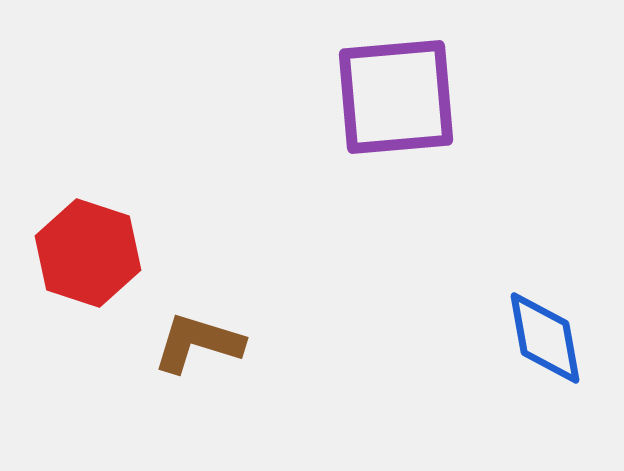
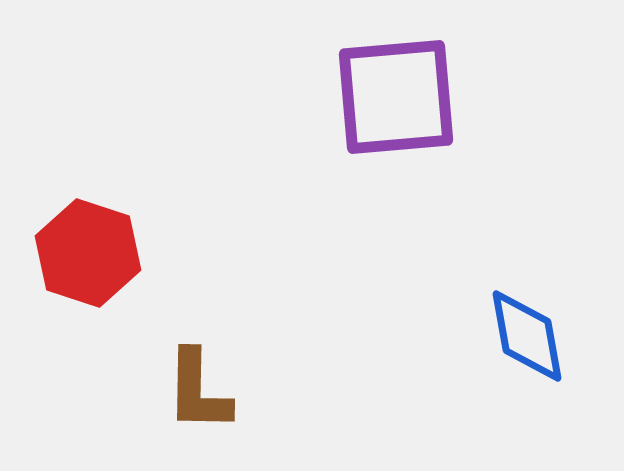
blue diamond: moved 18 px left, 2 px up
brown L-shape: moved 48 px down; rotated 106 degrees counterclockwise
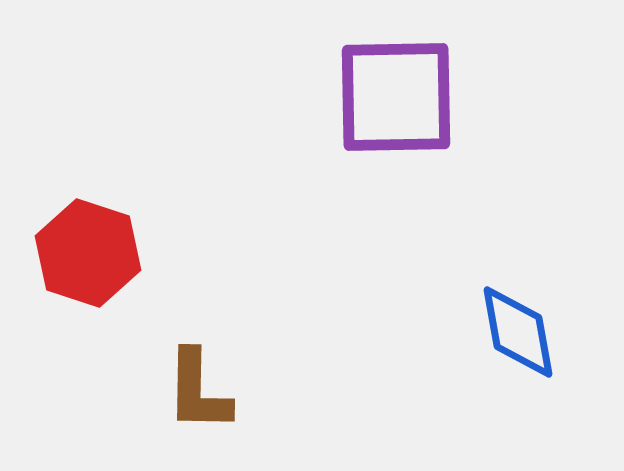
purple square: rotated 4 degrees clockwise
blue diamond: moved 9 px left, 4 px up
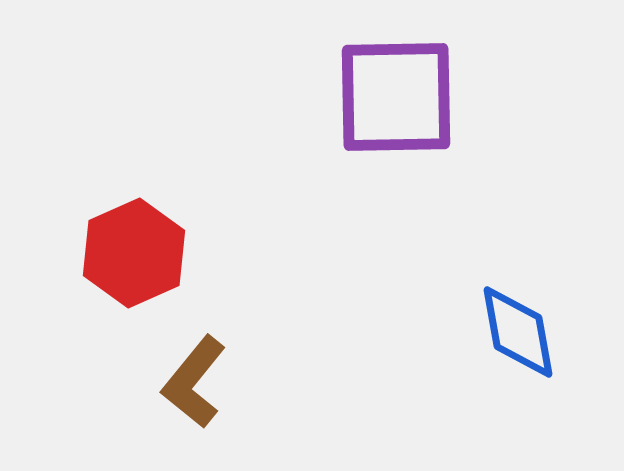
red hexagon: moved 46 px right; rotated 18 degrees clockwise
brown L-shape: moved 4 px left, 9 px up; rotated 38 degrees clockwise
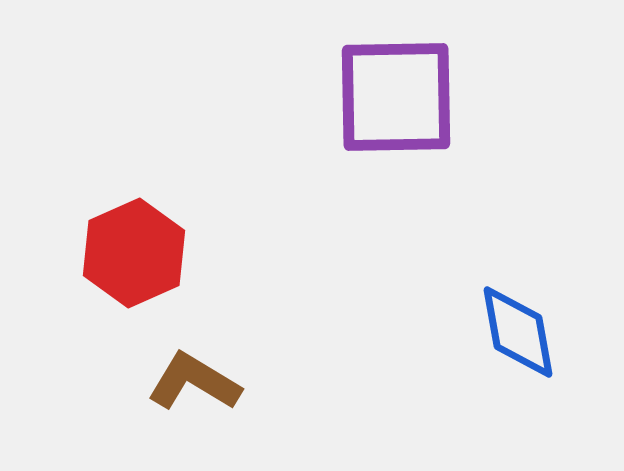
brown L-shape: rotated 82 degrees clockwise
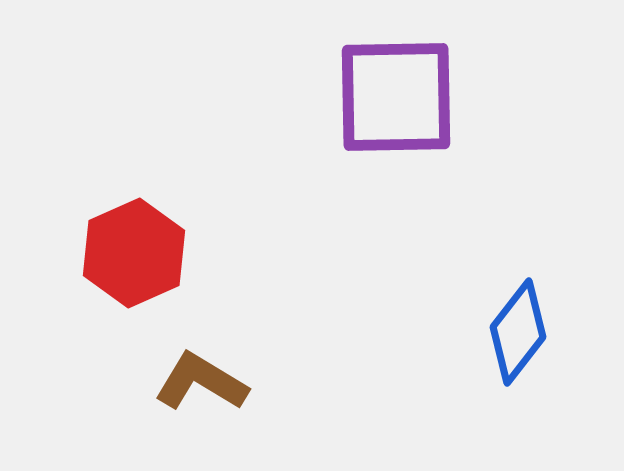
blue diamond: rotated 48 degrees clockwise
brown L-shape: moved 7 px right
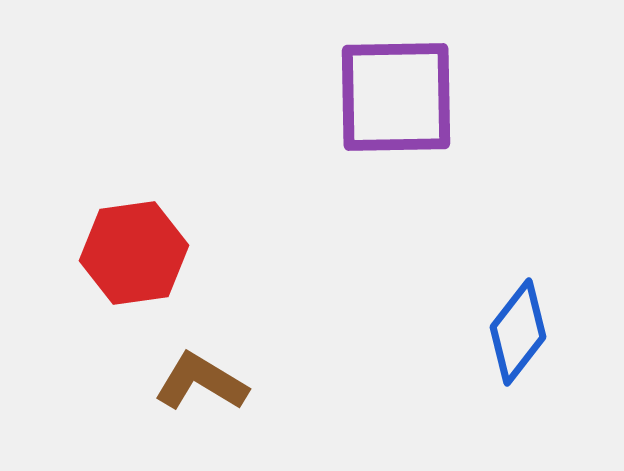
red hexagon: rotated 16 degrees clockwise
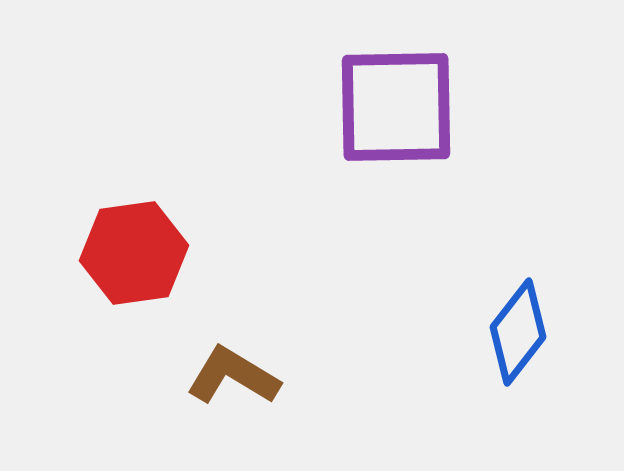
purple square: moved 10 px down
brown L-shape: moved 32 px right, 6 px up
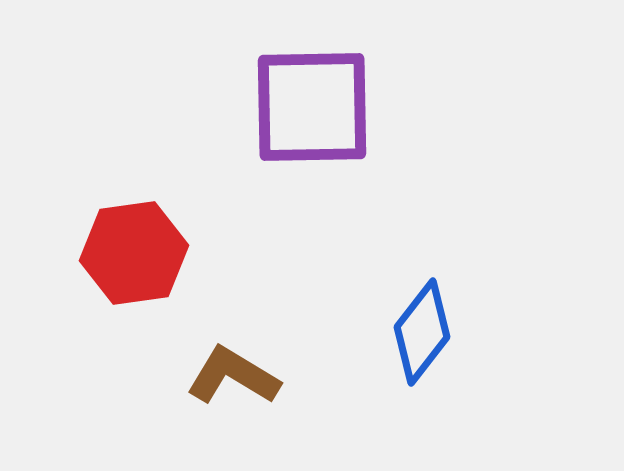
purple square: moved 84 px left
blue diamond: moved 96 px left
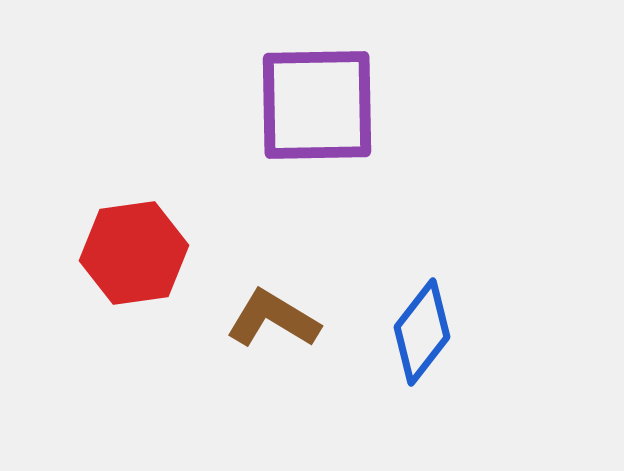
purple square: moved 5 px right, 2 px up
brown L-shape: moved 40 px right, 57 px up
